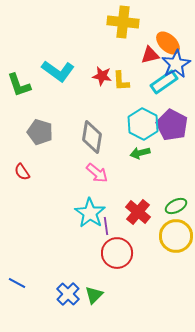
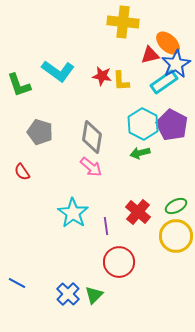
pink arrow: moved 6 px left, 6 px up
cyan star: moved 17 px left
red circle: moved 2 px right, 9 px down
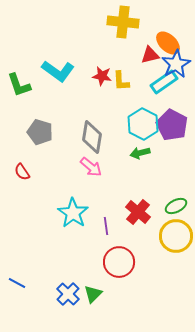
green triangle: moved 1 px left, 1 px up
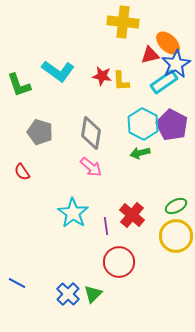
gray diamond: moved 1 px left, 4 px up
red cross: moved 6 px left, 3 px down
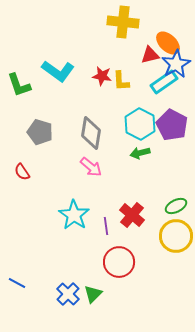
cyan hexagon: moved 3 px left
cyan star: moved 1 px right, 2 px down
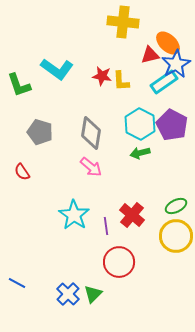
cyan L-shape: moved 1 px left, 2 px up
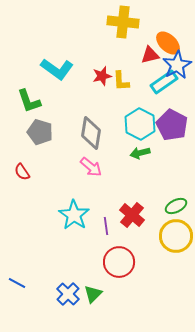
blue star: moved 1 px right, 1 px down
red star: rotated 24 degrees counterclockwise
green L-shape: moved 10 px right, 16 px down
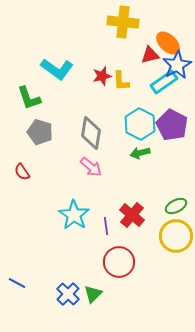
green L-shape: moved 3 px up
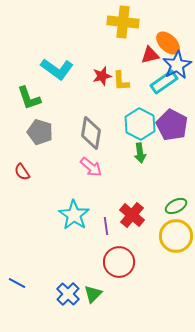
green arrow: rotated 84 degrees counterclockwise
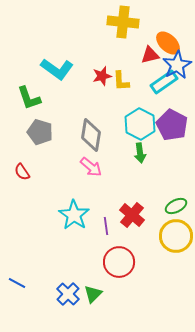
gray diamond: moved 2 px down
